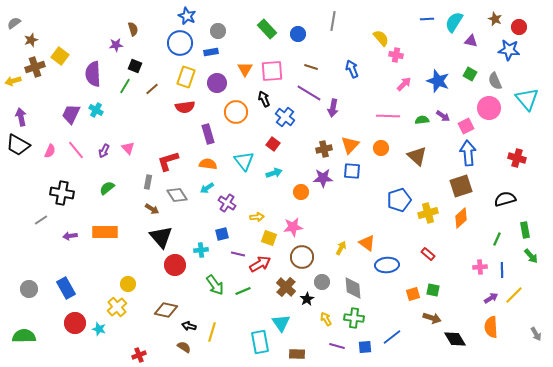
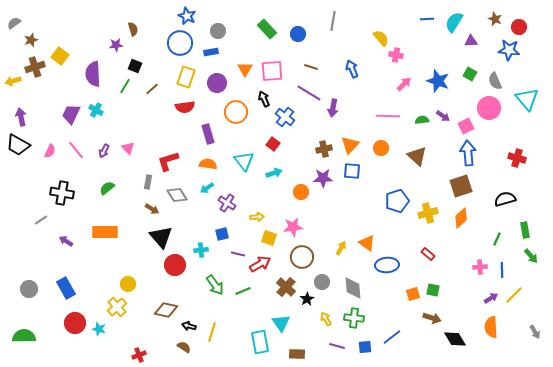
purple triangle at (471, 41): rotated 16 degrees counterclockwise
blue pentagon at (399, 200): moved 2 px left, 1 px down
purple arrow at (70, 236): moved 4 px left, 5 px down; rotated 40 degrees clockwise
gray arrow at (536, 334): moved 1 px left, 2 px up
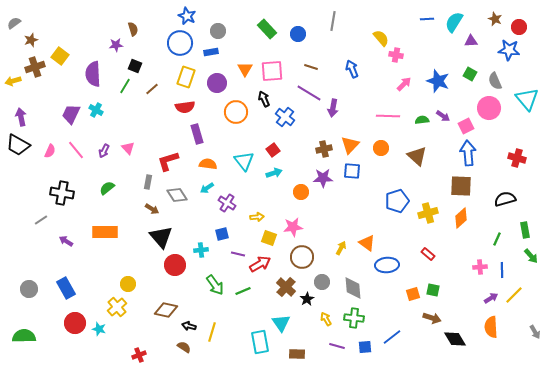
purple rectangle at (208, 134): moved 11 px left
red square at (273, 144): moved 6 px down; rotated 16 degrees clockwise
brown square at (461, 186): rotated 20 degrees clockwise
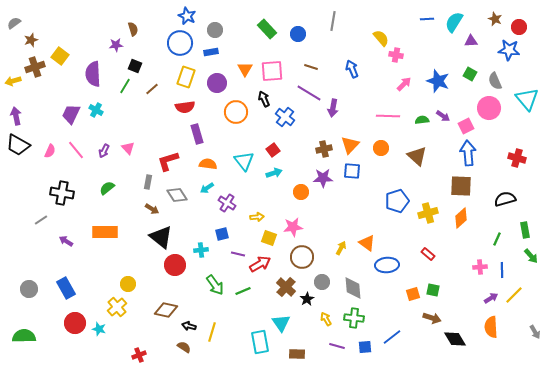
gray circle at (218, 31): moved 3 px left, 1 px up
purple arrow at (21, 117): moved 5 px left, 1 px up
black triangle at (161, 237): rotated 10 degrees counterclockwise
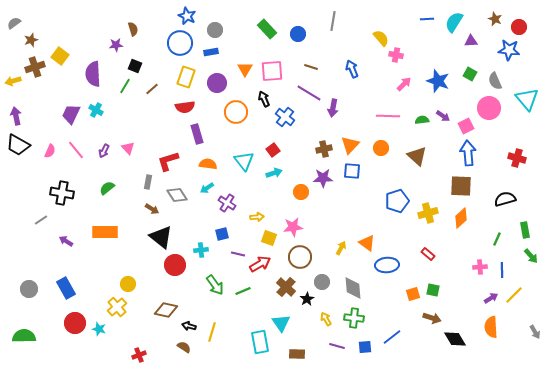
brown circle at (302, 257): moved 2 px left
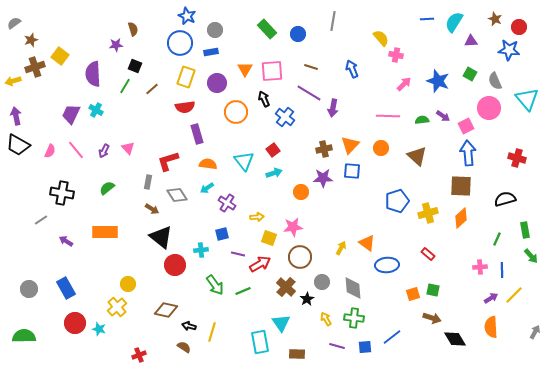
gray arrow at (535, 332): rotated 120 degrees counterclockwise
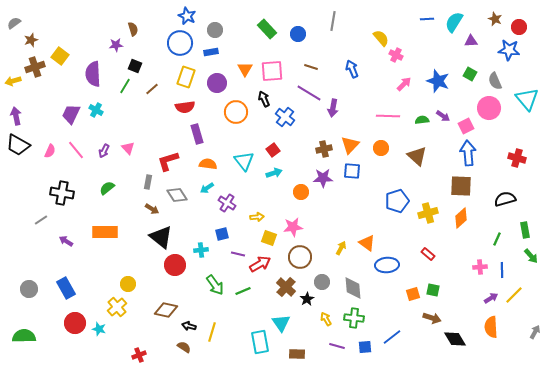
pink cross at (396, 55): rotated 16 degrees clockwise
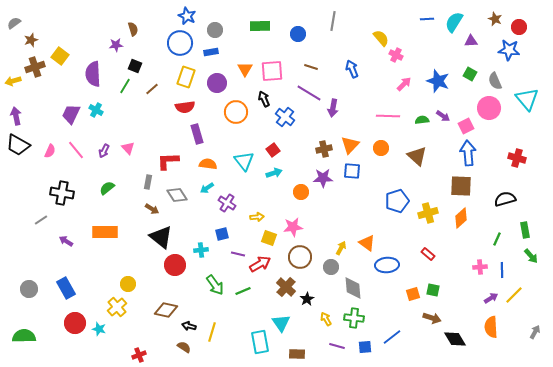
green rectangle at (267, 29): moved 7 px left, 3 px up; rotated 48 degrees counterclockwise
red L-shape at (168, 161): rotated 15 degrees clockwise
gray circle at (322, 282): moved 9 px right, 15 px up
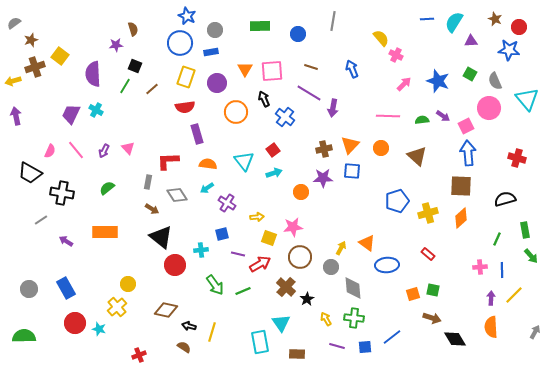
black trapezoid at (18, 145): moved 12 px right, 28 px down
purple arrow at (491, 298): rotated 56 degrees counterclockwise
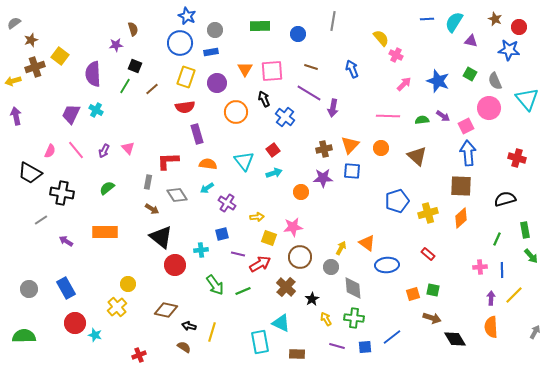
purple triangle at (471, 41): rotated 16 degrees clockwise
black star at (307, 299): moved 5 px right
cyan triangle at (281, 323): rotated 30 degrees counterclockwise
cyan star at (99, 329): moved 4 px left, 6 px down
